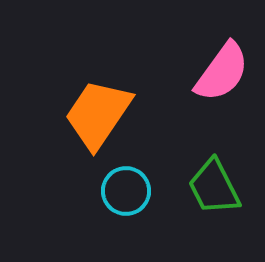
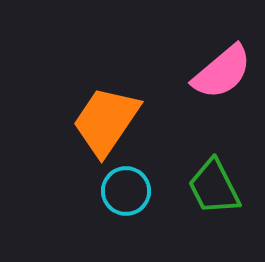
pink semicircle: rotated 14 degrees clockwise
orange trapezoid: moved 8 px right, 7 px down
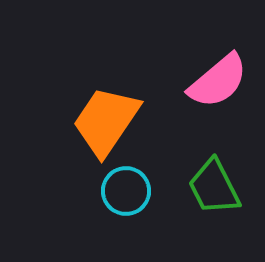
pink semicircle: moved 4 px left, 9 px down
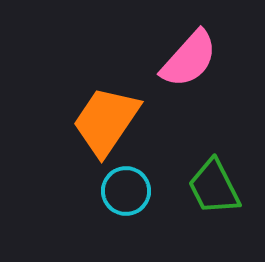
pink semicircle: moved 29 px left, 22 px up; rotated 8 degrees counterclockwise
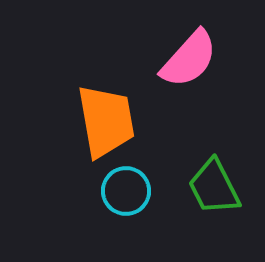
orange trapezoid: rotated 136 degrees clockwise
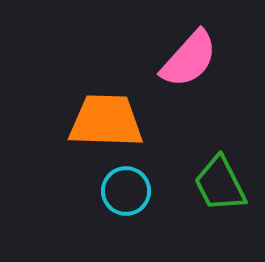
orange trapezoid: rotated 78 degrees counterclockwise
green trapezoid: moved 6 px right, 3 px up
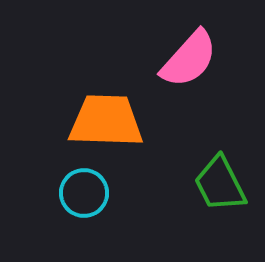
cyan circle: moved 42 px left, 2 px down
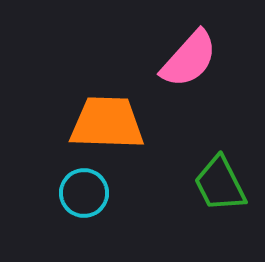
orange trapezoid: moved 1 px right, 2 px down
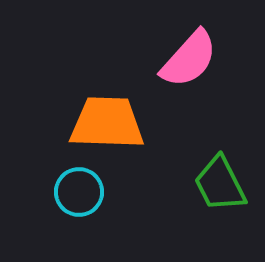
cyan circle: moved 5 px left, 1 px up
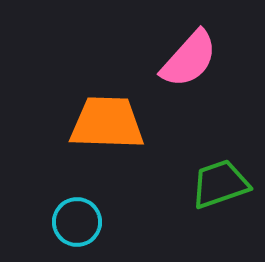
green trapezoid: rotated 98 degrees clockwise
cyan circle: moved 2 px left, 30 px down
